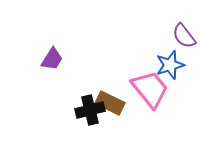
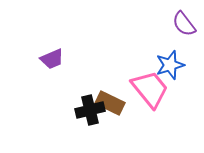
purple semicircle: moved 12 px up
purple trapezoid: rotated 35 degrees clockwise
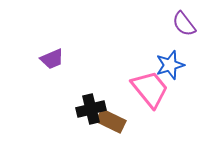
brown rectangle: moved 1 px right, 18 px down
black cross: moved 1 px right, 1 px up
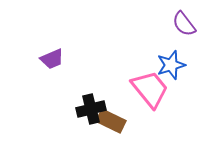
blue star: moved 1 px right
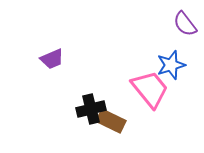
purple semicircle: moved 1 px right
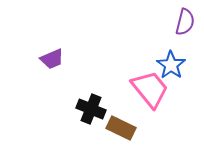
purple semicircle: moved 2 px up; rotated 128 degrees counterclockwise
blue star: rotated 20 degrees counterclockwise
black cross: rotated 36 degrees clockwise
brown rectangle: moved 10 px right, 7 px down
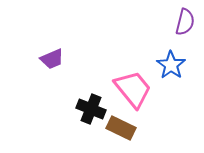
pink trapezoid: moved 17 px left
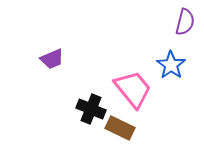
brown rectangle: moved 1 px left
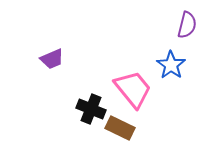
purple semicircle: moved 2 px right, 3 px down
